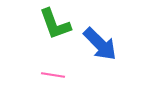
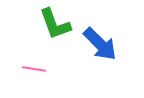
pink line: moved 19 px left, 6 px up
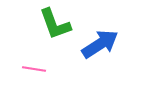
blue arrow: rotated 78 degrees counterclockwise
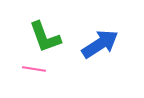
green L-shape: moved 10 px left, 13 px down
